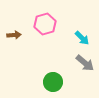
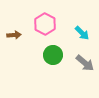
pink hexagon: rotated 15 degrees counterclockwise
cyan arrow: moved 5 px up
green circle: moved 27 px up
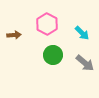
pink hexagon: moved 2 px right
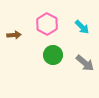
cyan arrow: moved 6 px up
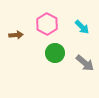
brown arrow: moved 2 px right
green circle: moved 2 px right, 2 px up
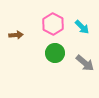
pink hexagon: moved 6 px right
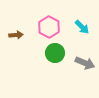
pink hexagon: moved 4 px left, 3 px down
gray arrow: rotated 18 degrees counterclockwise
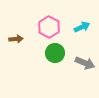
cyan arrow: rotated 70 degrees counterclockwise
brown arrow: moved 4 px down
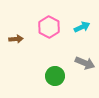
green circle: moved 23 px down
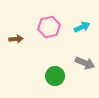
pink hexagon: rotated 20 degrees clockwise
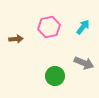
cyan arrow: moved 1 px right; rotated 28 degrees counterclockwise
gray arrow: moved 1 px left
